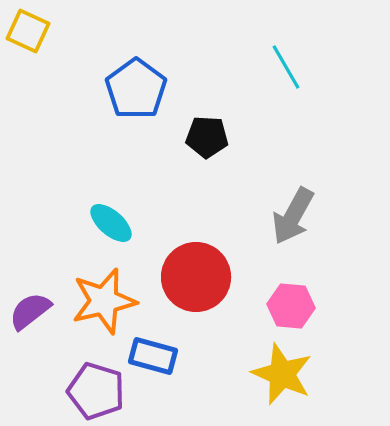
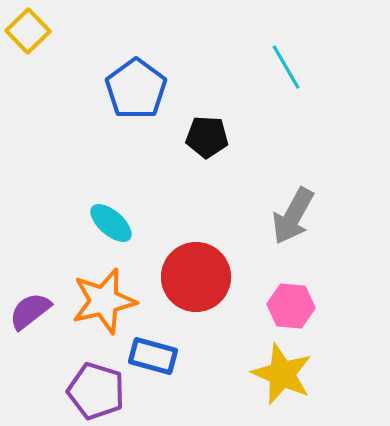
yellow square: rotated 21 degrees clockwise
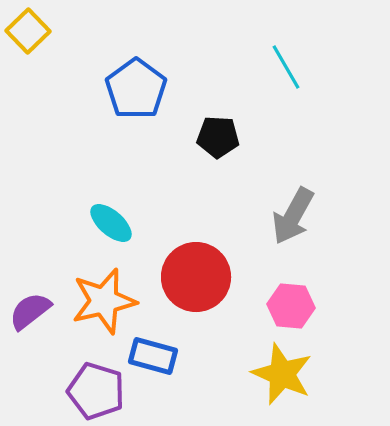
black pentagon: moved 11 px right
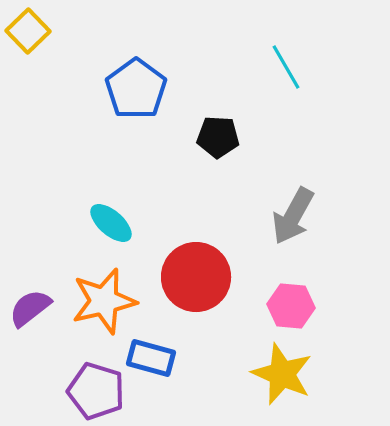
purple semicircle: moved 3 px up
blue rectangle: moved 2 px left, 2 px down
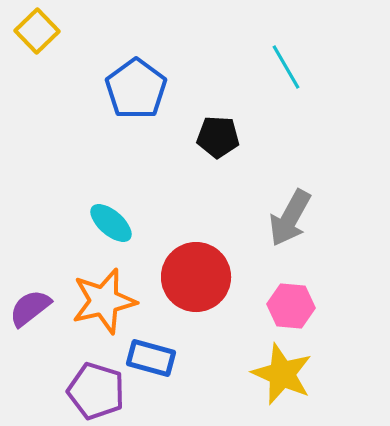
yellow square: moved 9 px right
gray arrow: moved 3 px left, 2 px down
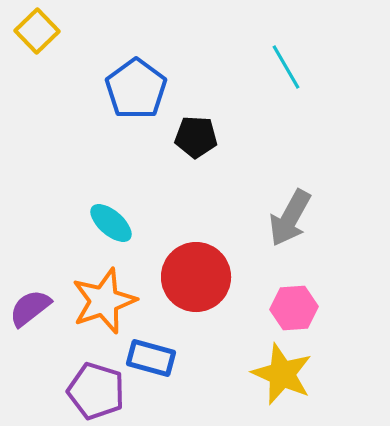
black pentagon: moved 22 px left
orange star: rotated 6 degrees counterclockwise
pink hexagon: moved 3 px right, 2 px down; rotated 9 degrees counterclockwise
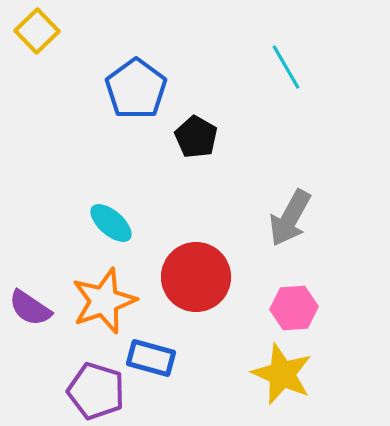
black pentagon: rotated 27 degrees clockwise
purple semicircle: rotated 108 degrees counterclockwise
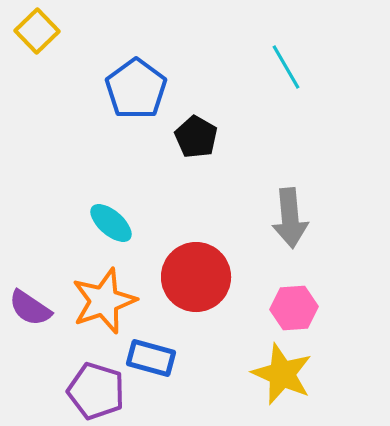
gray arrow: rotated 34 degrees counterclockwise
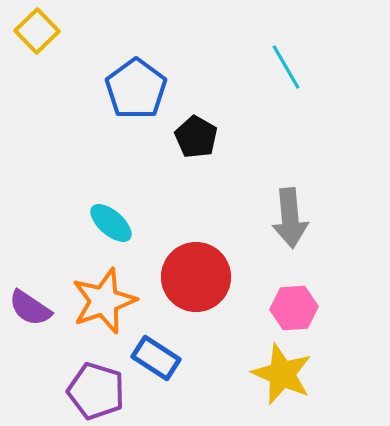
blue rectangle: moved 5 px right; rotated 18 degrees clockwise
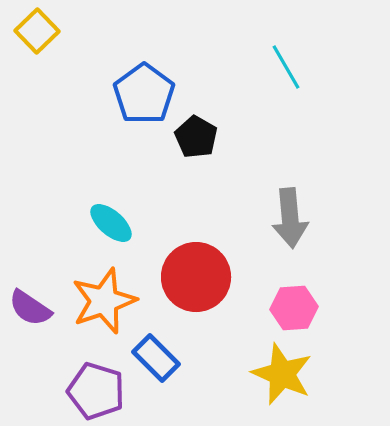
blue pentagon: moved 8 px right, 5 px down
blue rectangle: rotated 12 degrees clockwise
